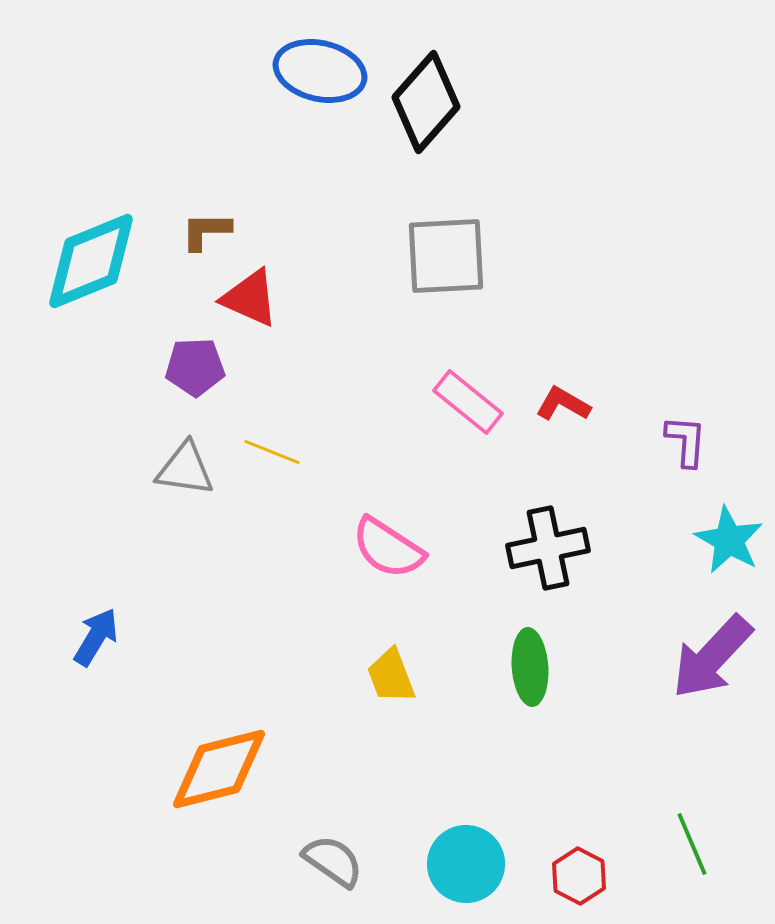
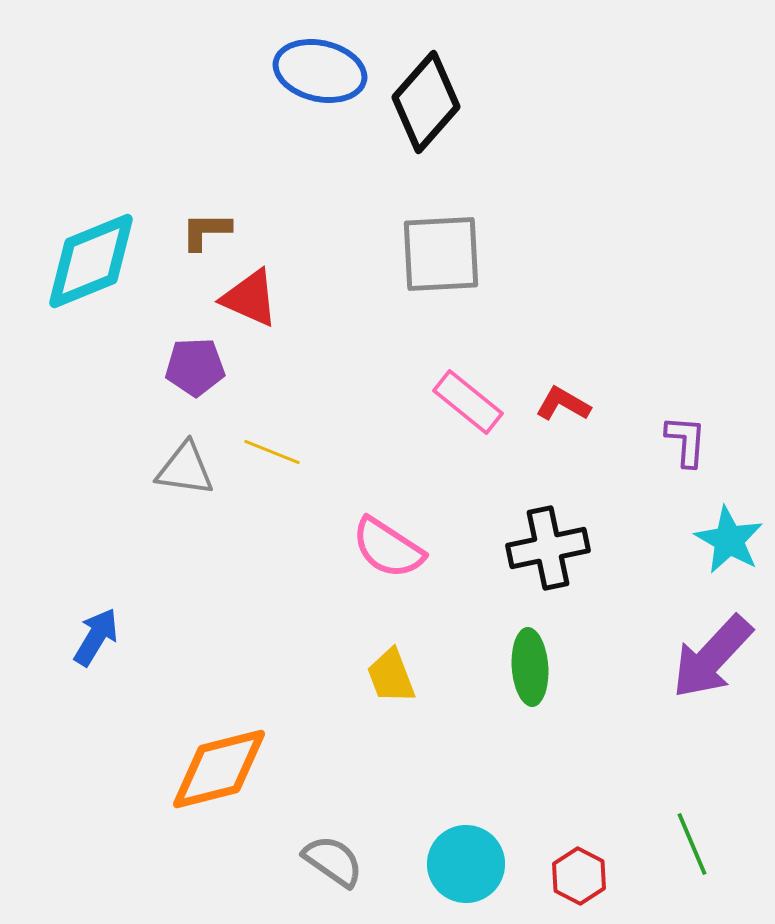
gray square: moved 5 px left, 2 px up
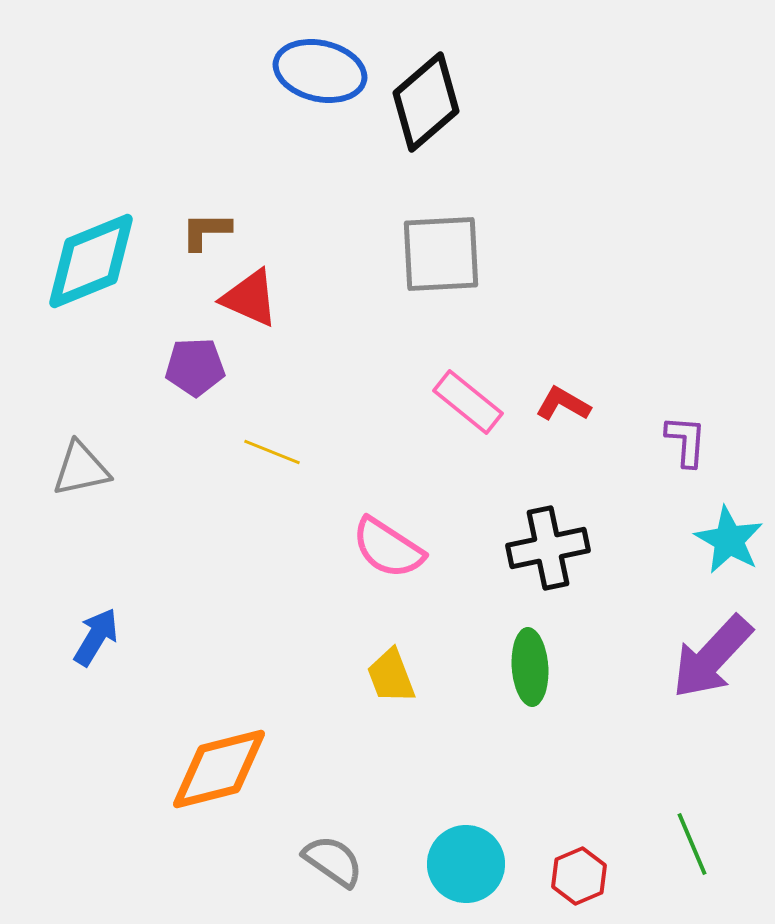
black diamond: rotated 8 degrees clockwise
gray triangle: moved 104 px left; rotated 20 degrees counterclockwise
red hexagon: rotated 10 degrees clockwise
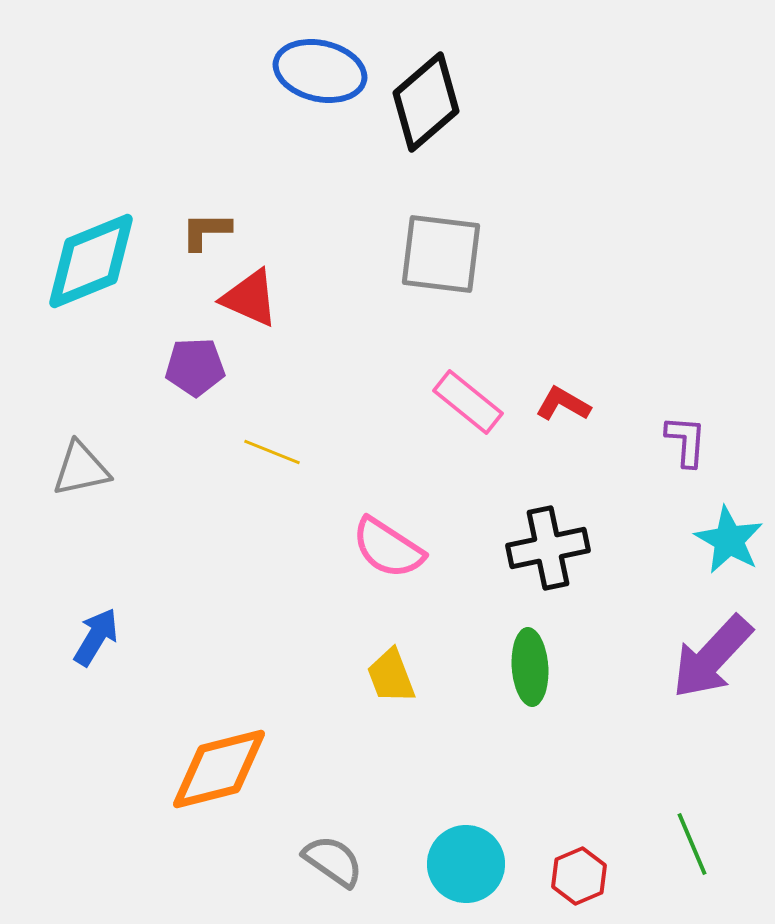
gray square: rotated 10 degrees clockwise
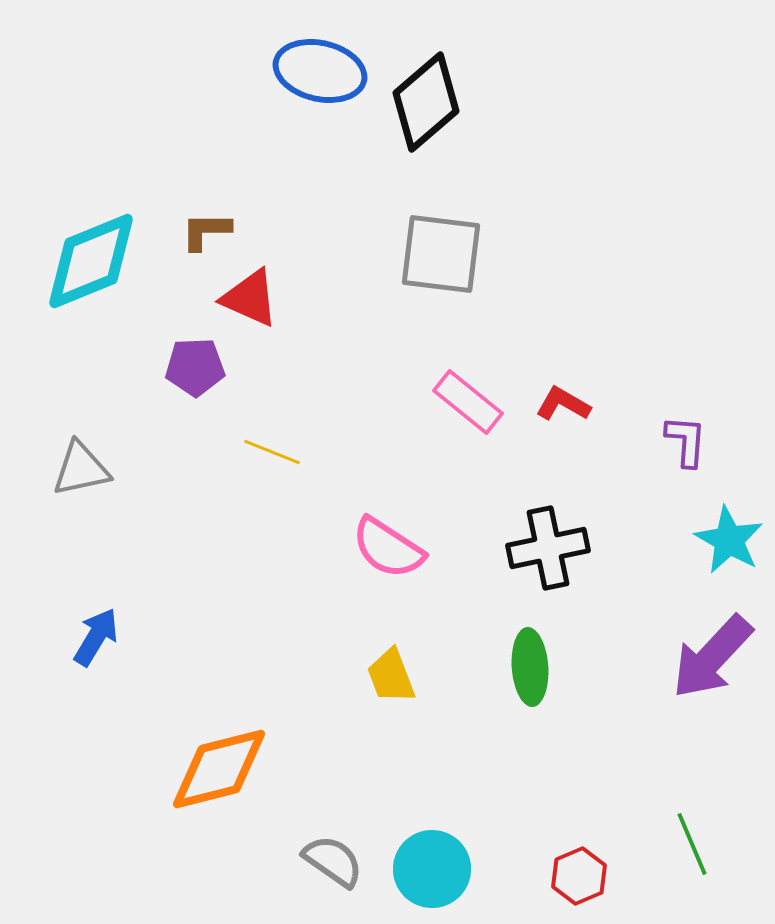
cyan circle: moved 34 px left, 5 px down
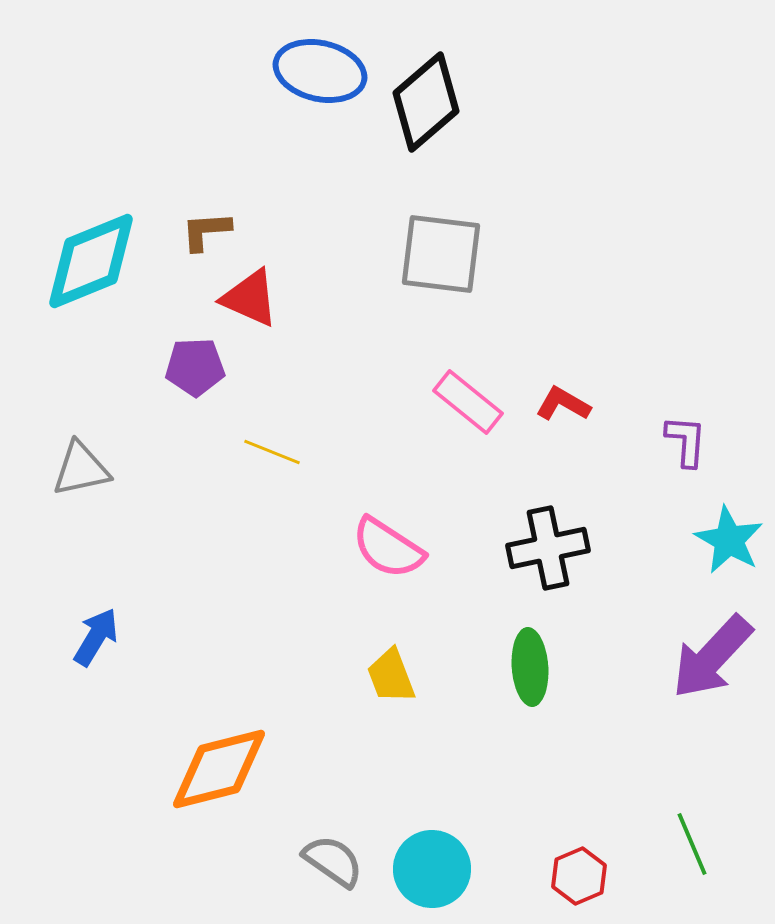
brown L-shape: rotated 4 degrees counterclockwise
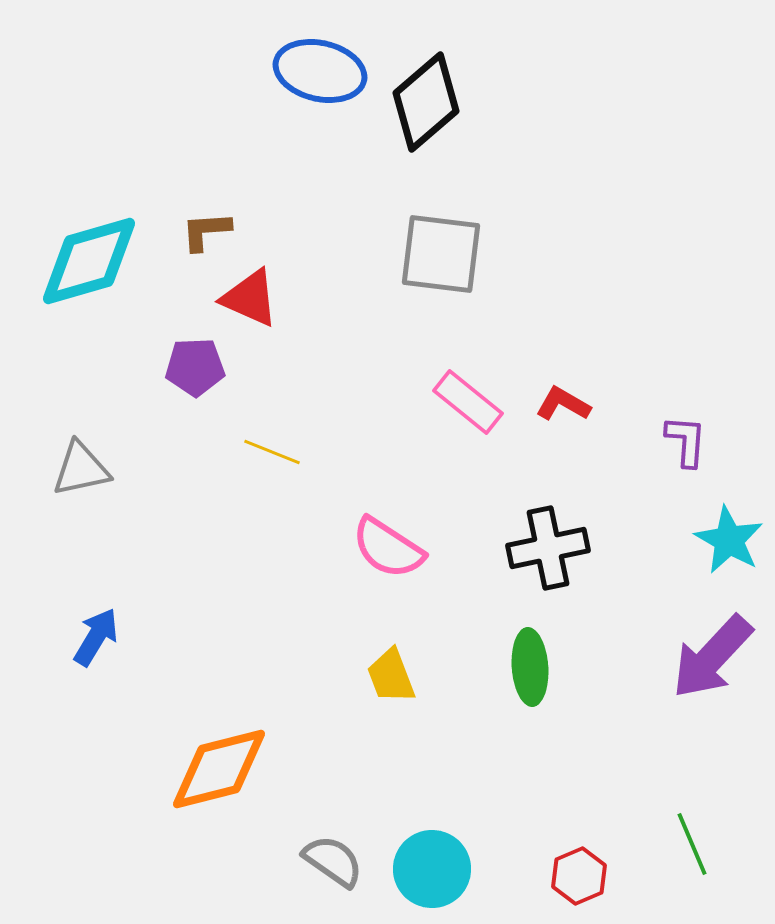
cyan diamond: moved 2 px left; rotated 6 degrees clockwise
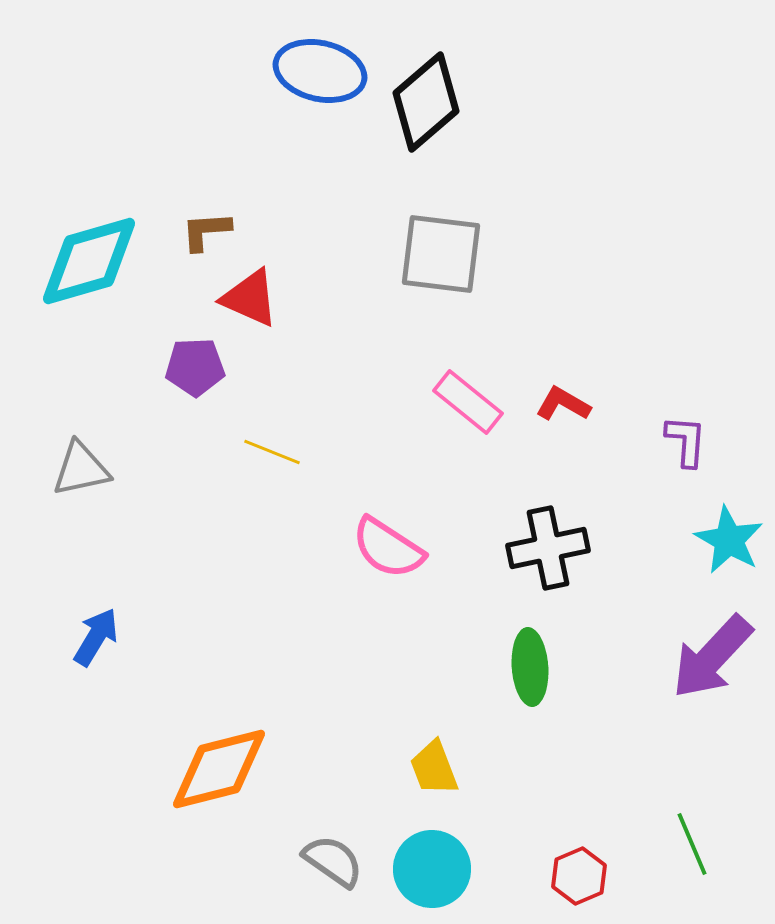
yellow trapezoid: moved 43 px right, 92 px down
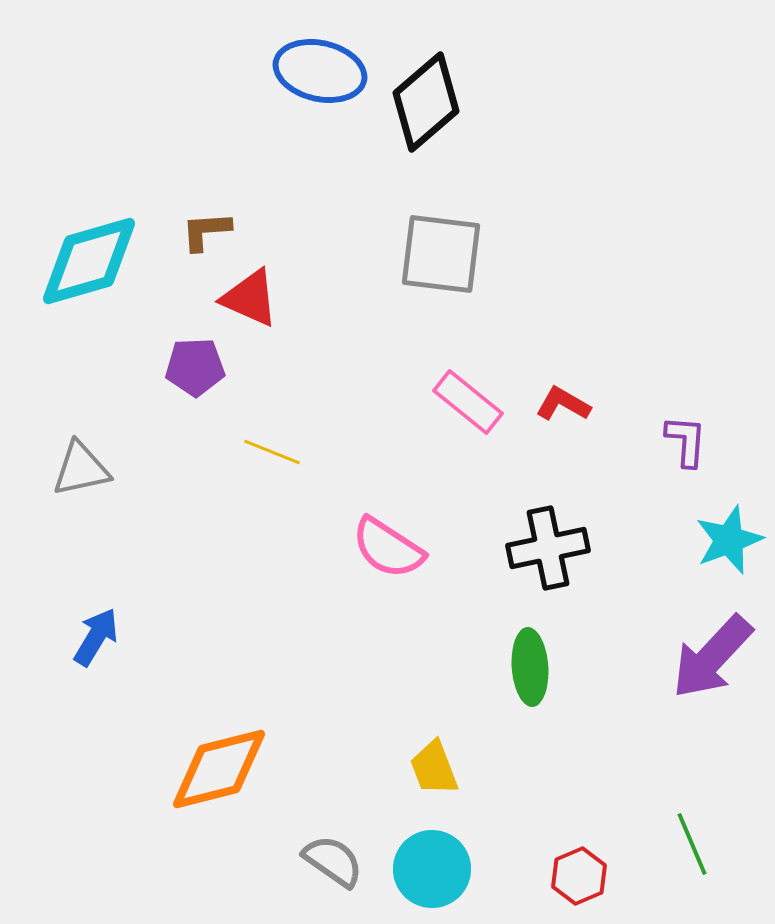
cyan star: rotated 22 degrees clockwise
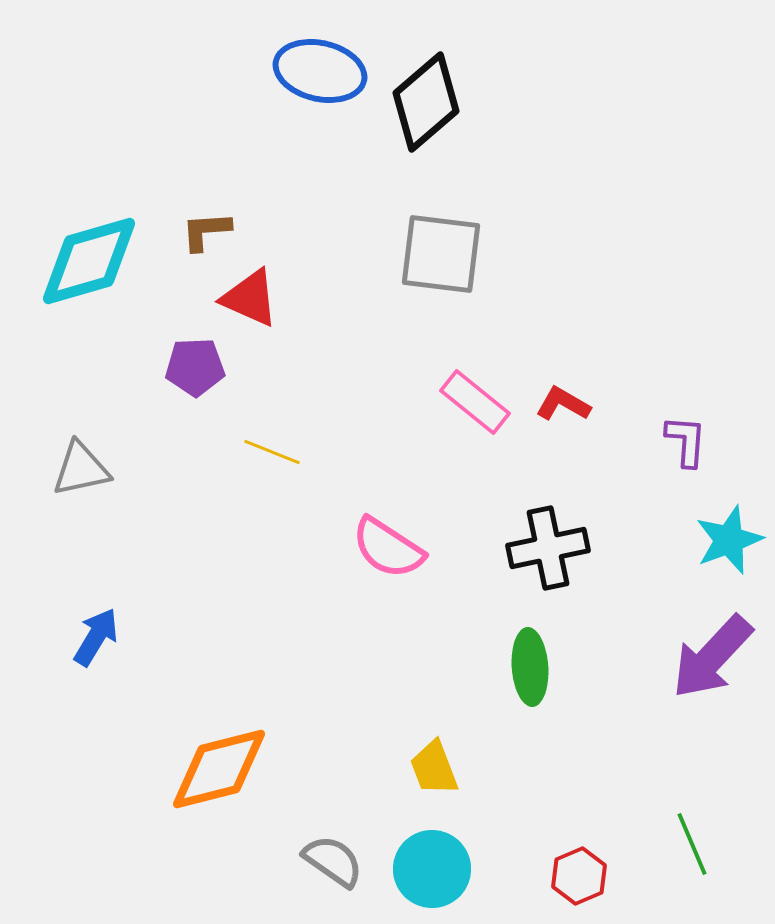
pink rectangle: moved 7 px right
